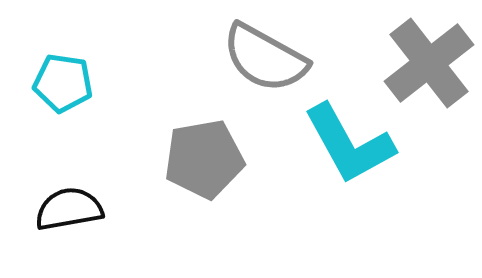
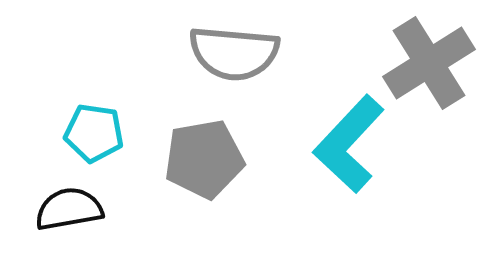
gray semicircle: moved 31 px left, 5 px up; rotated 24 degrees counterclockwise
gray cross: rotated 6 degrees clockwise
cyan pentagon: moved 31 px right, 50 px down
cyan L-shape: rotated 72 degrees clockwise
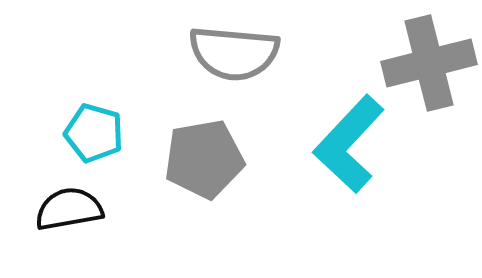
gray cross: rotated 18 degrees clockwise
cyan pentagon: rotated 8 degrees clockwise
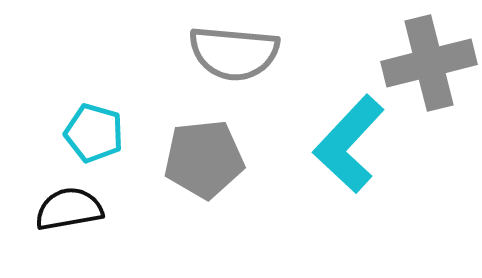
gray pentagon: rotated 4 degrees clockwise
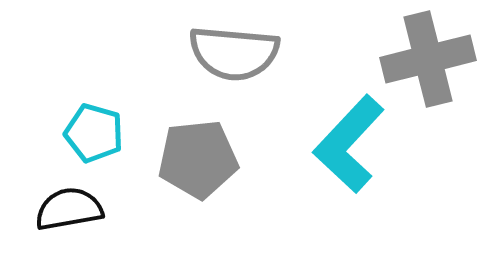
gray cross: moved 1 px left, 4 px up
gray pentagon: moved 6 px left
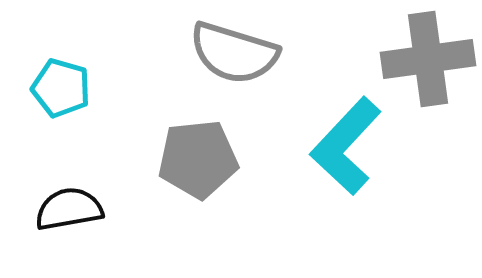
gray semicircle: rotated 12 degrees clockwise
gray cross: rotated 6 degrees clockwise
cyan pentagon: moved 33 px left, 45 px up
cyan L-shape: moved 3 px left, 2 px down
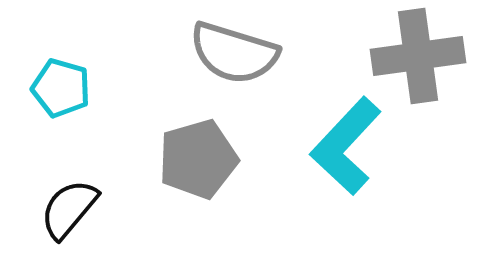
gray cross: moved 10 px left, 3 px up
gray pentagon: rotated 10 degrees counterclockwise
black semicircle: rotated 40 degrees counterclockwise
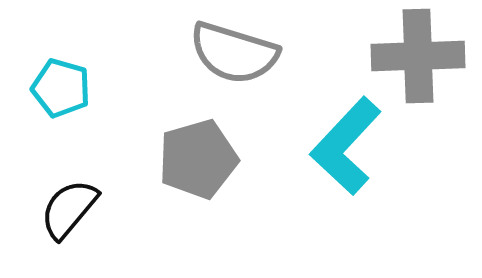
gray cross: rotated 6 degrees clockwise
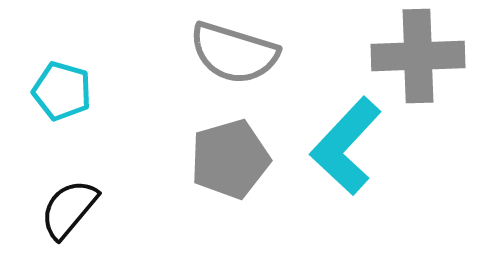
cyan pentagon: moved 1 px right, 3 px down
gray pentagon: moved 32 px right
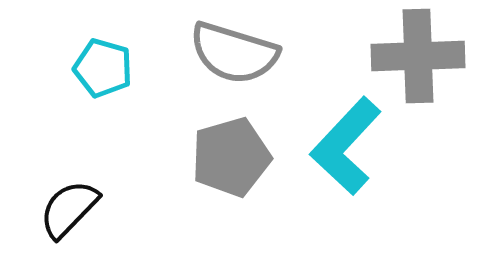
cyan pentagon: moved 41 px right, 23 px up
gray pentagon: moved 1 px right, 2 px up
black semicircle: rotated 4 degrees clockwise
